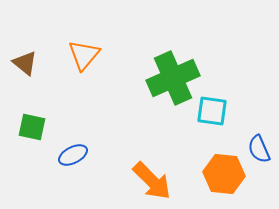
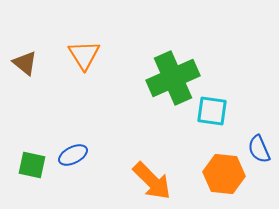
orange triangle: rotated 12 degrees counterclockwise
green square: moved 38 px down
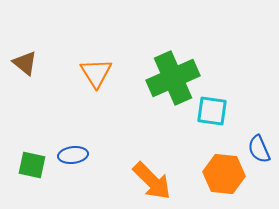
orange triangle: moved 12 px right, 18 px down
blue ellipse: rotated 20 degrees clockwise
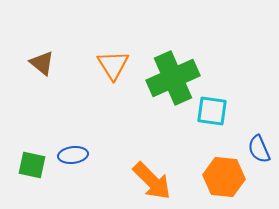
brown triangle: moved 17 px right
orange triangle: moved 17 px right, 8 px up
orange hexagon: moved 3 px down
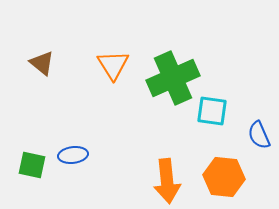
blue semicircle: moved 14 px up
orange arrow: moved 15 px right; rotated 39 degrees clockwise
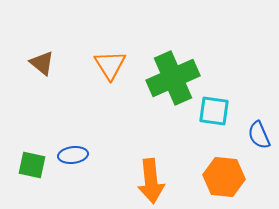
orange triangle: moved 3 px left
cyan square: moved 2 px right
orange arrow: moved 16 px left
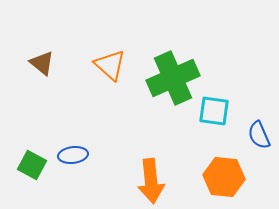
orange triangle: rotated 16 degrees counterclockwise
green square: rotated 16 degrees clockwise
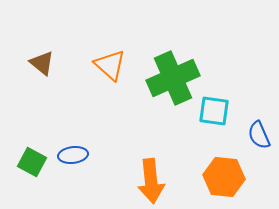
green square: moved 3 px up
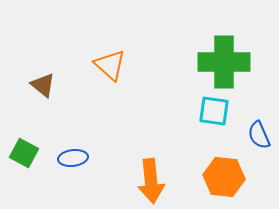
brown triangle: moved 1 px right, 22 px down
green cross: moved 51 px right, 16 px up; rotated 24 degrees clockwise
blue ellipse: moved 3 px down
green square: moved 8 px left, 9 px up
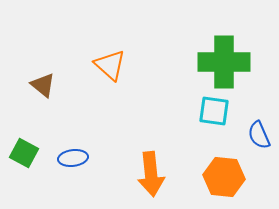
orange arrow: moved 7 px up
